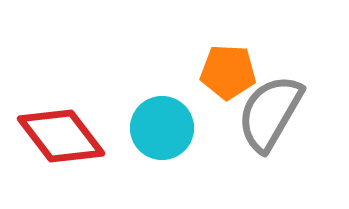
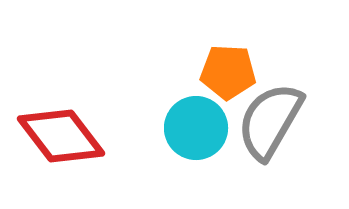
gray semicircle: moved 8 px down
cyan circle: moved 34 px right
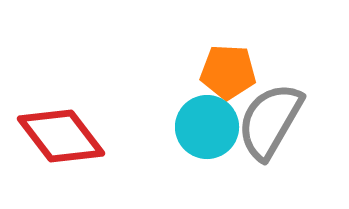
cyan circle: moved 11 px right, 1 px up
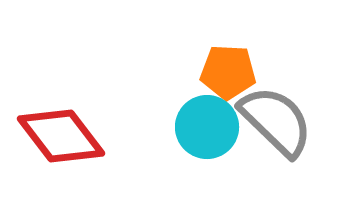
gray semicircle: moved 6 px right; rotated 104 degrees clockwise
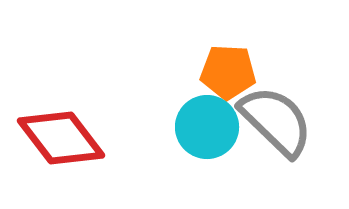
red diamond: moved 2 px down
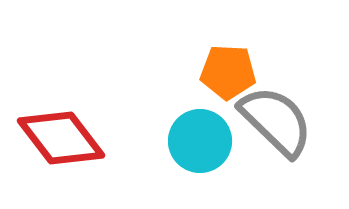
cyan circle: moved 7 px left, 14 px down
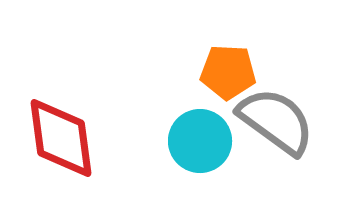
gray semicircle: rotated 8 degrees counterclockwise
red diamond: rotated 30 degrees clockwise
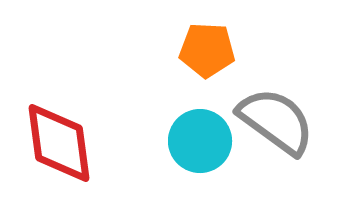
orange pentagon: moved 21 px left, 22 px up
red diamond: moved 2 px left, 5 px down
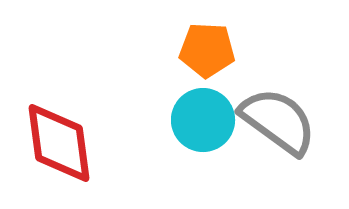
gray semicircle: moved 2 px right
cyan circle: moved 3 px right, 21 px up
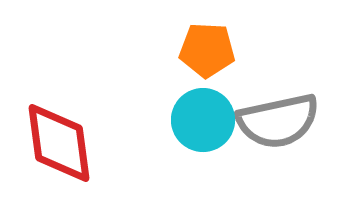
gray semicircle: rotated 132 degrees clockwise
